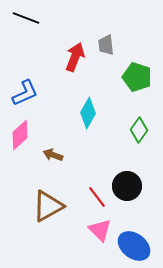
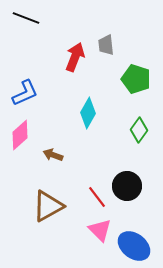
green pentagon: moved 1 px left, 2 px down
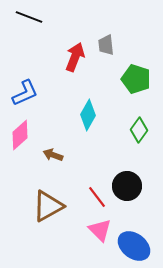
black line: moved 3 px right, 1 px up
cyan diamond: moved 2 px down
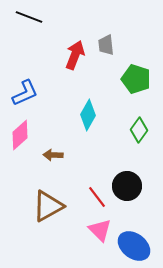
red arrow: moved 2 px up
brown arrow: rotated 18 degrees counterclockwise
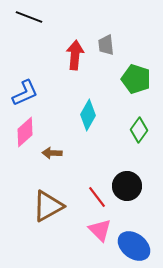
red arrow: rotated 16 degrees counterclockwise
pink diamond: moved 5 px right, 3 px up
brown arrow: moved 1 px left, 2 px up
